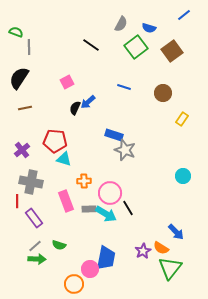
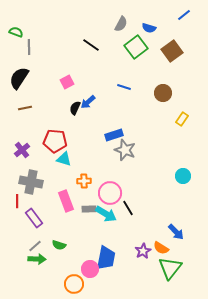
blue rectangle at (114, 135): rotated 36 degrees counterclockwise
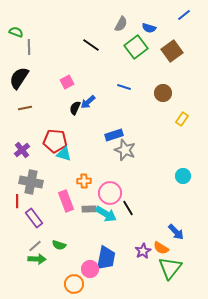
cyan triangle at (64, 159): moved 5 px up
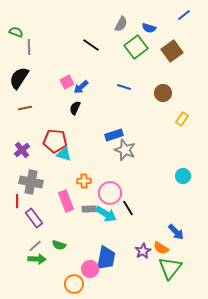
blue arrow at (88, 102): moved 7 px left, 15 px up
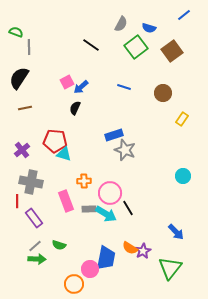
orange semicircle at (161, 248): moved 31 px left
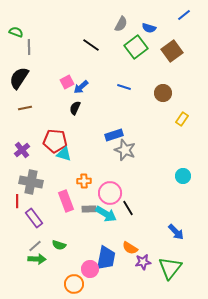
purple star at (143, 251): moved 11 px down; rotated 21 degrees clockwise
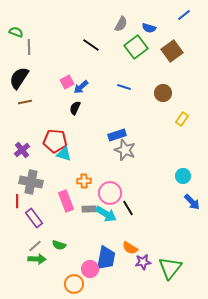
brown line at (25, 108): moved 6 px up
blue rectangle at (114, 135): moved 3 px right
blue arrow at (176, 232): moved 16 px right, 30 px up
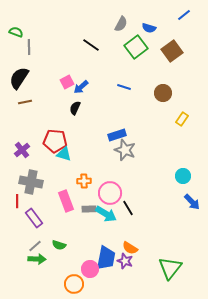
purple star at (143, 262): moved 18 px left, 1 px up; rotated 28 degrees clockwise
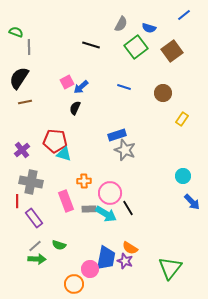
black line at (91, 45): rotated 18 degrees counterclockwise
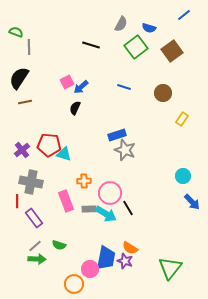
red pentagon at (55, 141): moved 6 px left, 4 px down
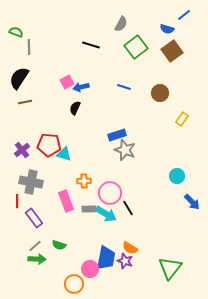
blue semicircle at (149, 28): moved 18 px right, 1 px down
blue arrow at (81, 87): rotated 28 degrees clockwise
brown circle at (163, 93): moved 3 px left
cyan circle at (183, 176): moved 6 px left
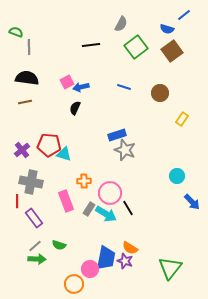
black line at (91, 45): rotated 24 degrees counterclockwise
black semicircle at (19, 78): moved 8 px right; rotated 65 degrees clockwise
gray rectangle at (89, 209): rotated 56 degrees counterclockwise
